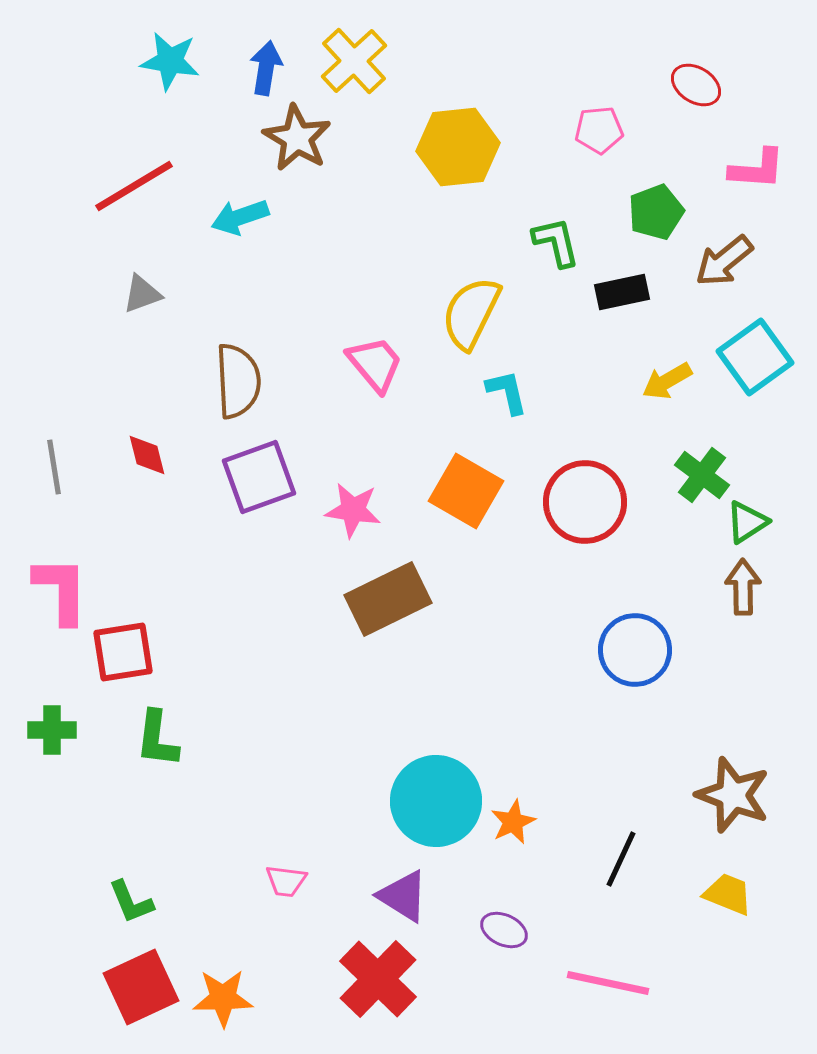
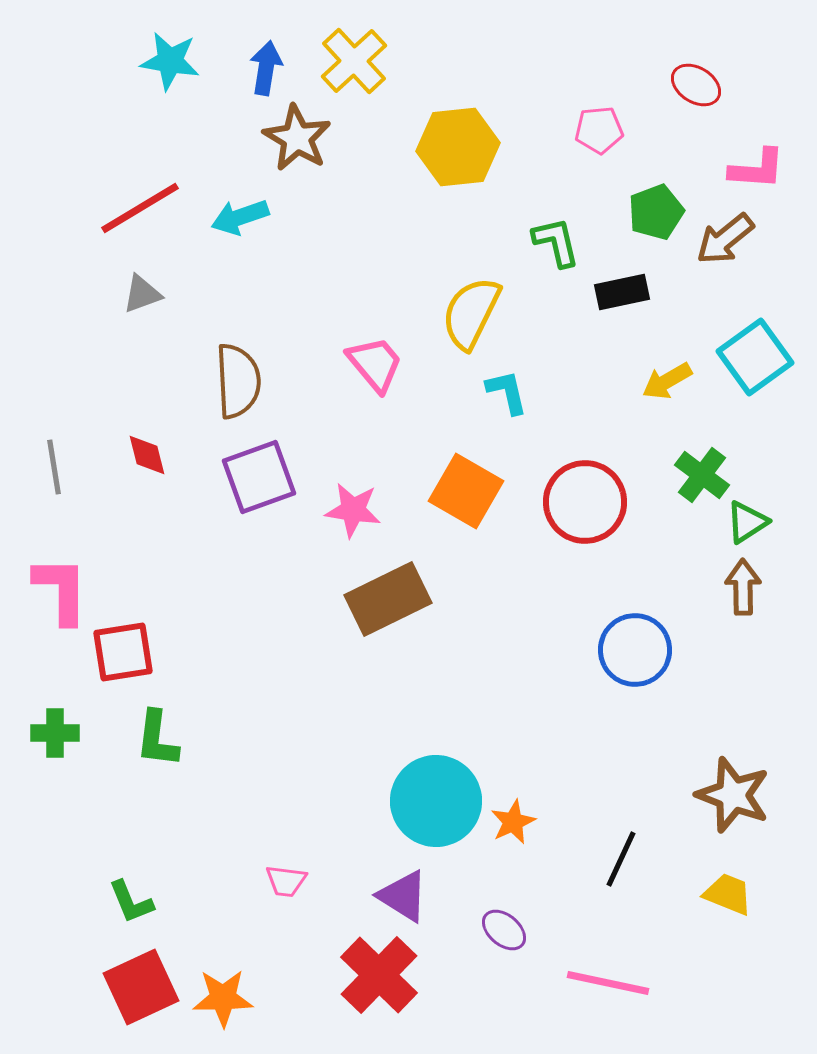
red line at (134, 186): moved 6 px right, 22 px down
brown arrow at (724, 261): moved 1 px right, 22 px up
green cross at (52, 730): moved 3 px right, 3 px down
purple ellipse at (504, 930): rotated 15 degrees clockwise
red cross at (378, 979): moved 1 px right, 4 px up
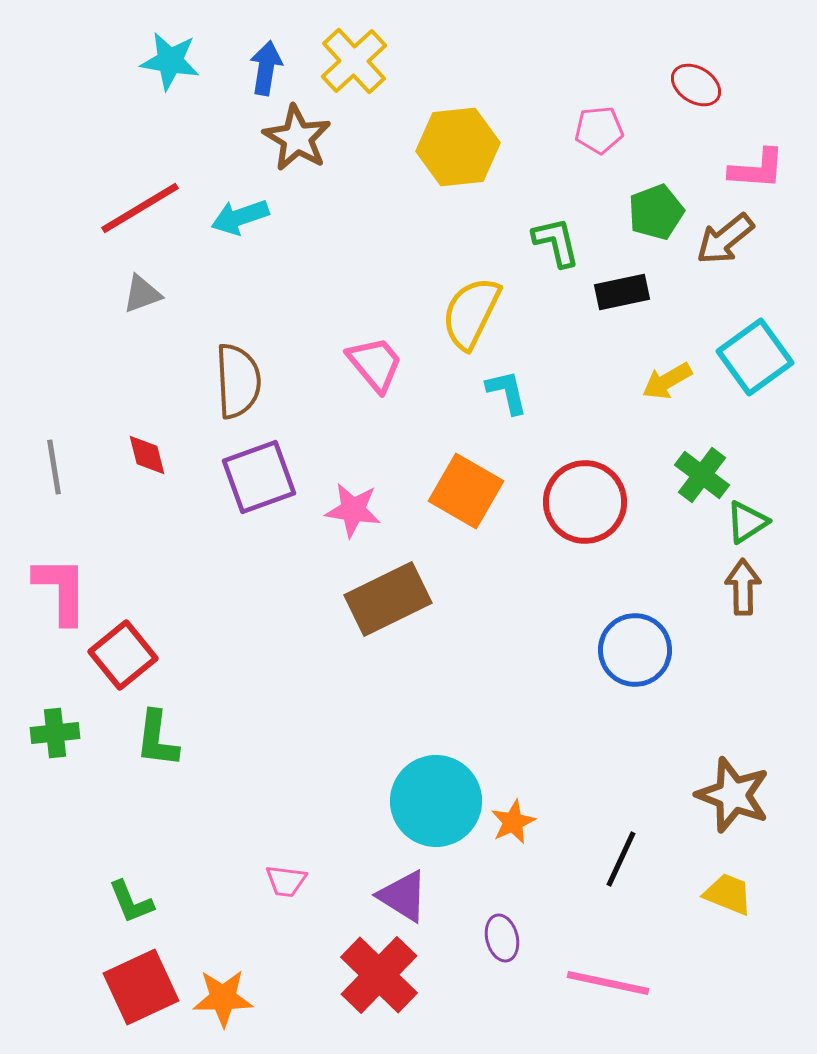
red square at (123, 652): moved 3 px down; rotated 30 degrees counterclockwise
green cross at (55, 733): rotated 6 degrees counterclockwise
purple ellipse at (504, 930): moved 2 px left, 8 px down; rotated 36 degrees clockwise
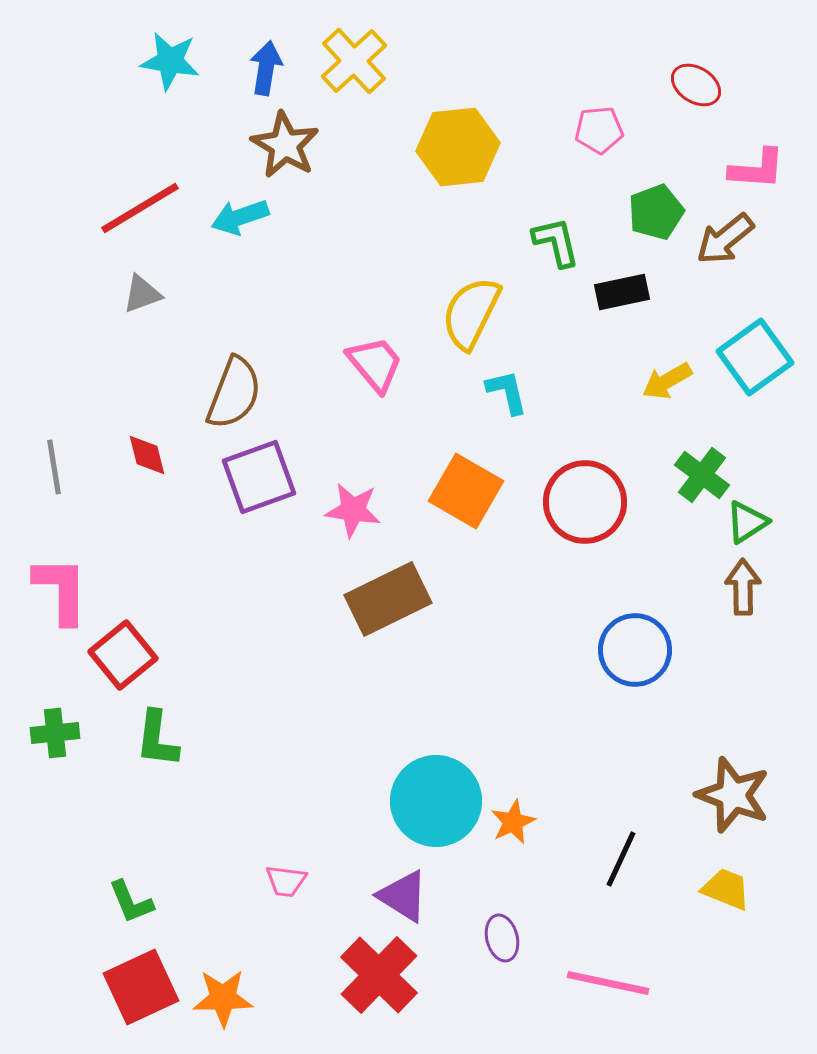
brown star at (297, 138): moved 12 px left, 7 px down
brown semicircle at (238, 381): moved 4 px left, 12 px down; rotated 24 degrees clockwise
yellow trapezoid at (728, 894): moved 2 px left, 5 px up
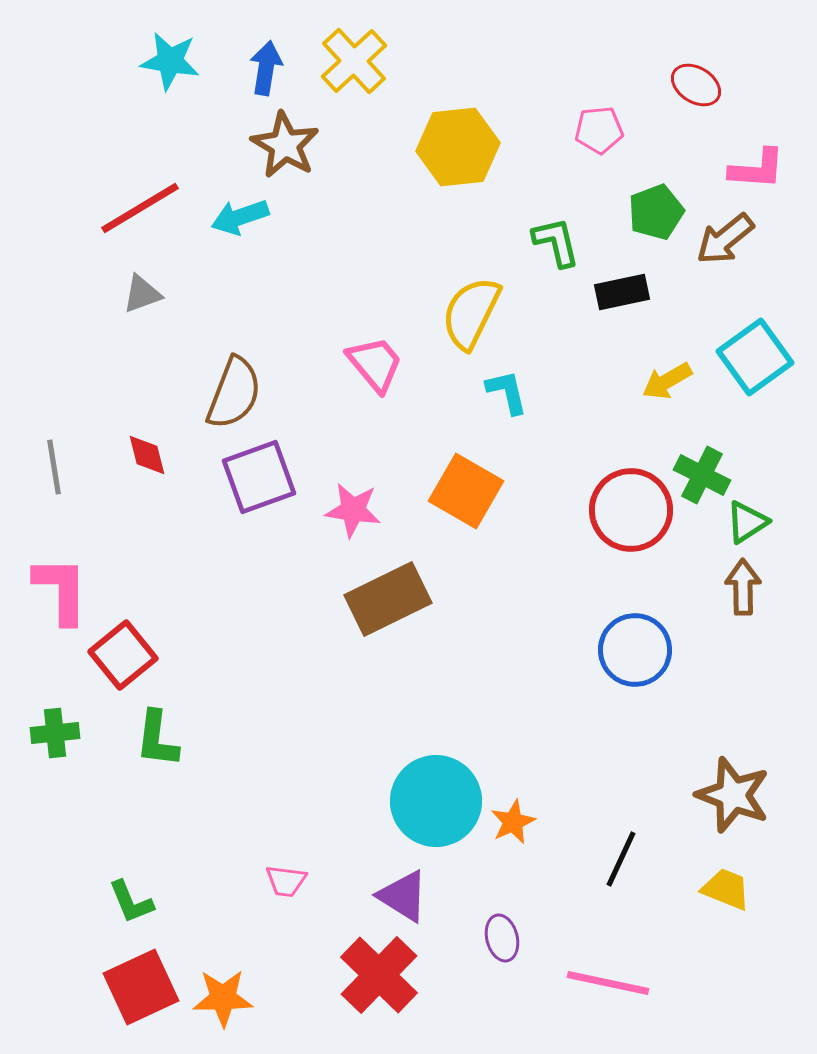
green cross at (702, 475): rotated 10 degrees counterclockwise
red circle at (585, 502): moved 46 px right, 8 px down
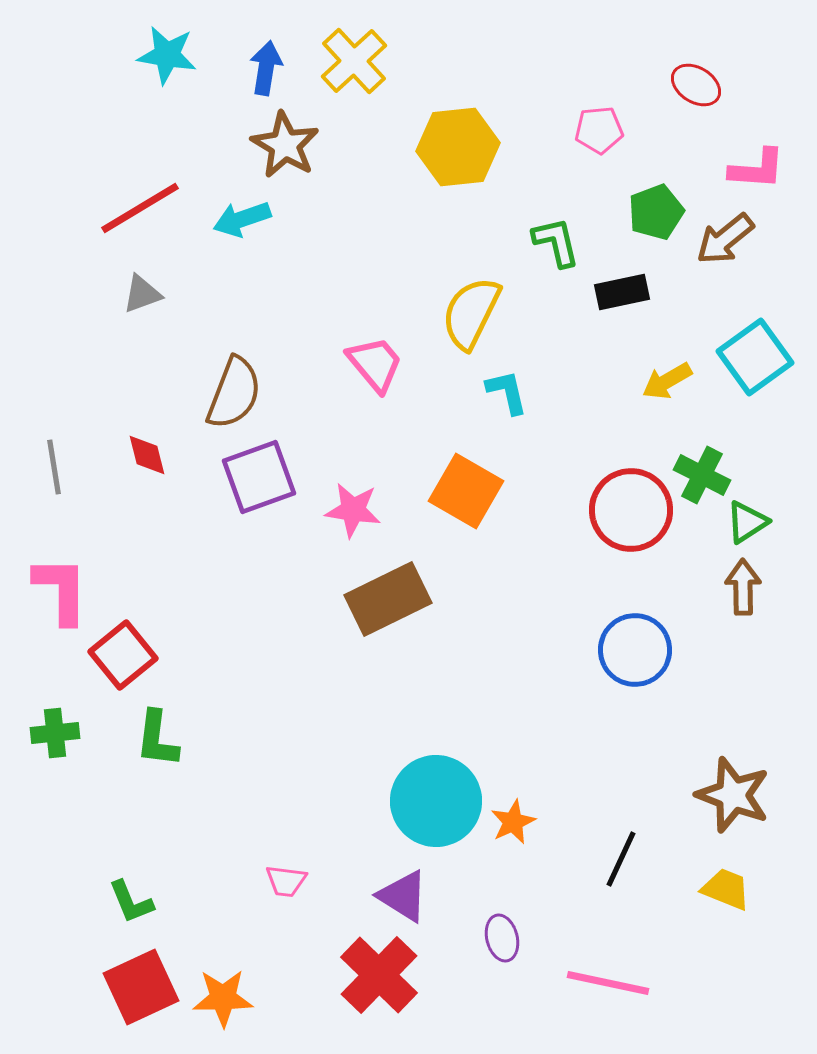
cyan star at (170, 61): moved 3 px left, 6 px up
cyan arrow at (240, 217): moved 2 px right, 2 px down
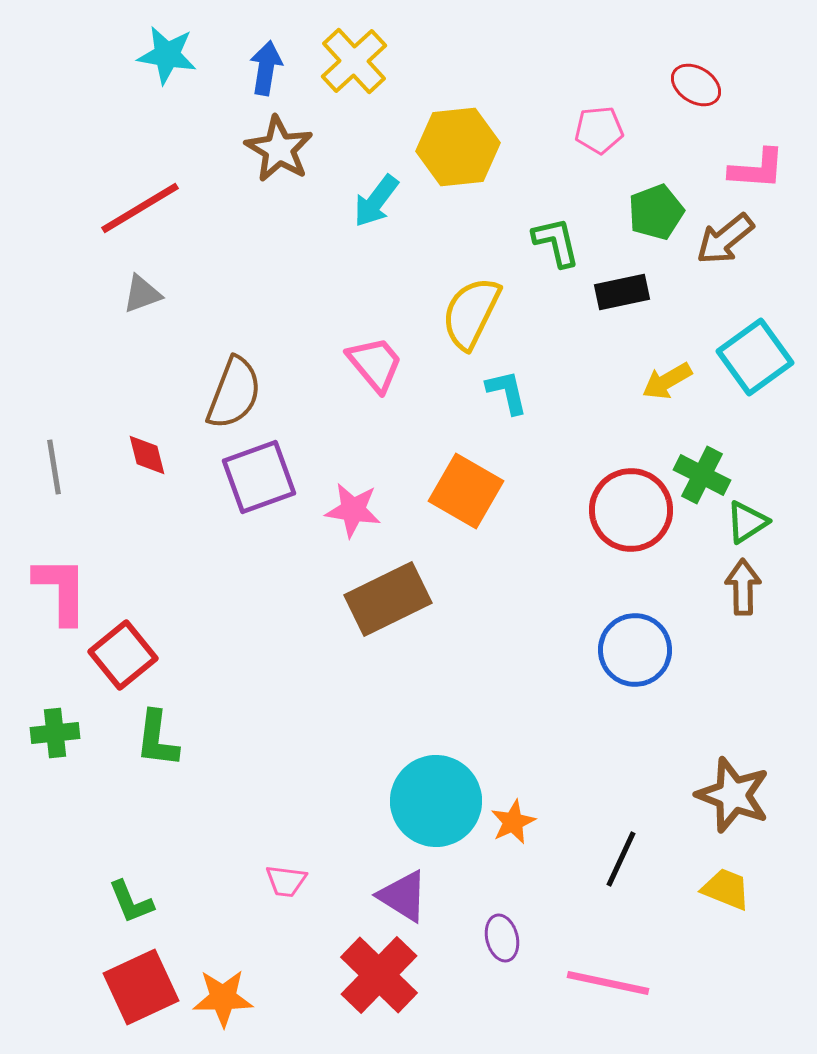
brown star at (285, 145): moved 6 px left, 4 px down
cyan arrow at (242, 219): moved 134 px right, 18 px up; rotated 34 degrees counterclockwise
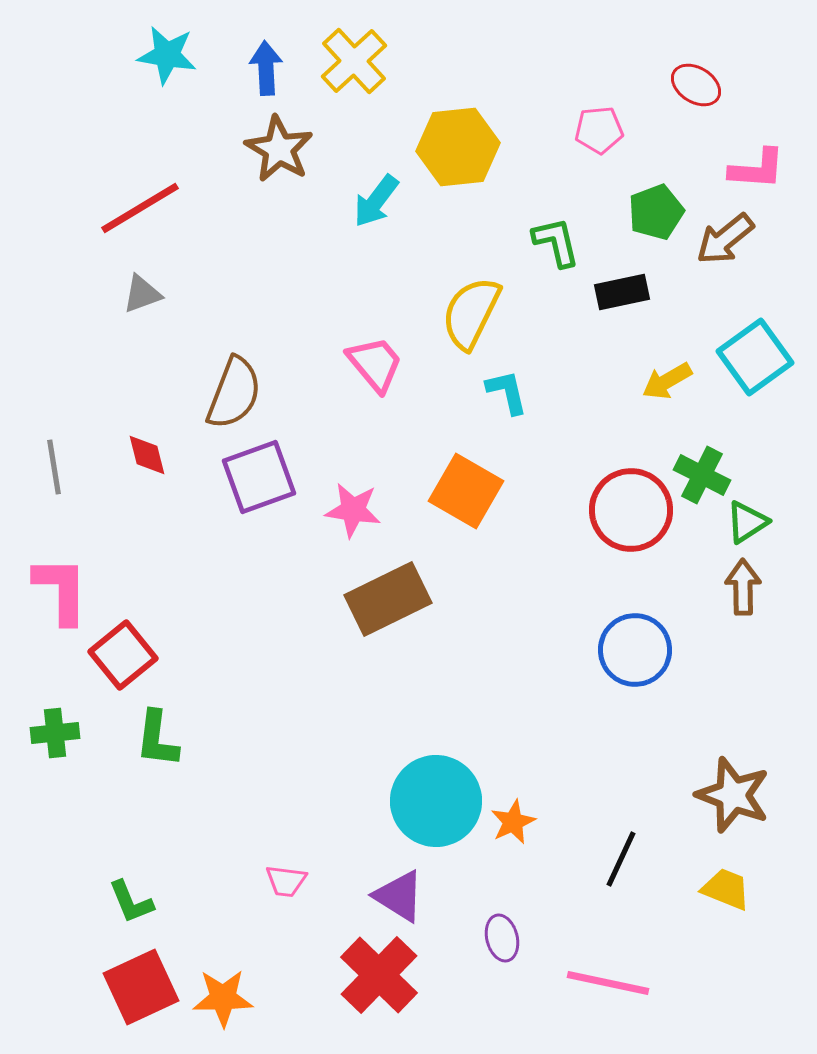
blue arrow at (266, 68): rotated 12 degrees counterclockwise
purple triangle at (403, 896): moved 4 px left
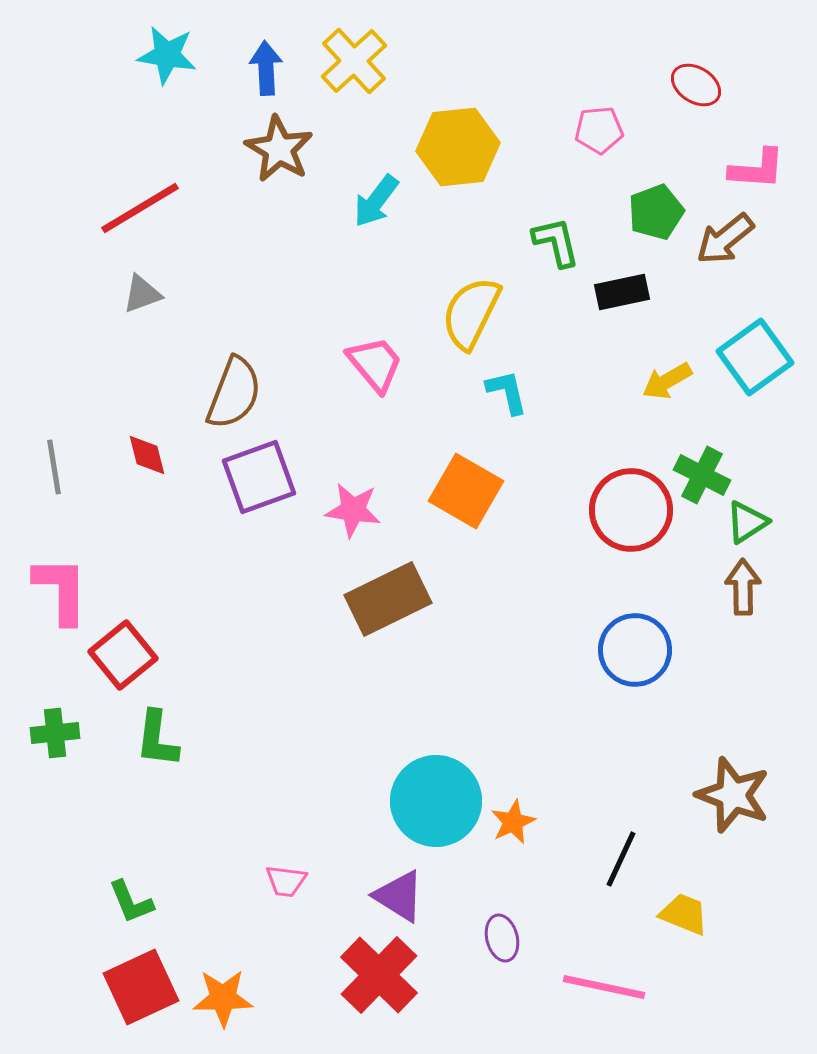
yellow trapezoid at (726, 889): moved 42 px left, 25 px down
pink line at (608, 983): moved 4 px left, 4 px down
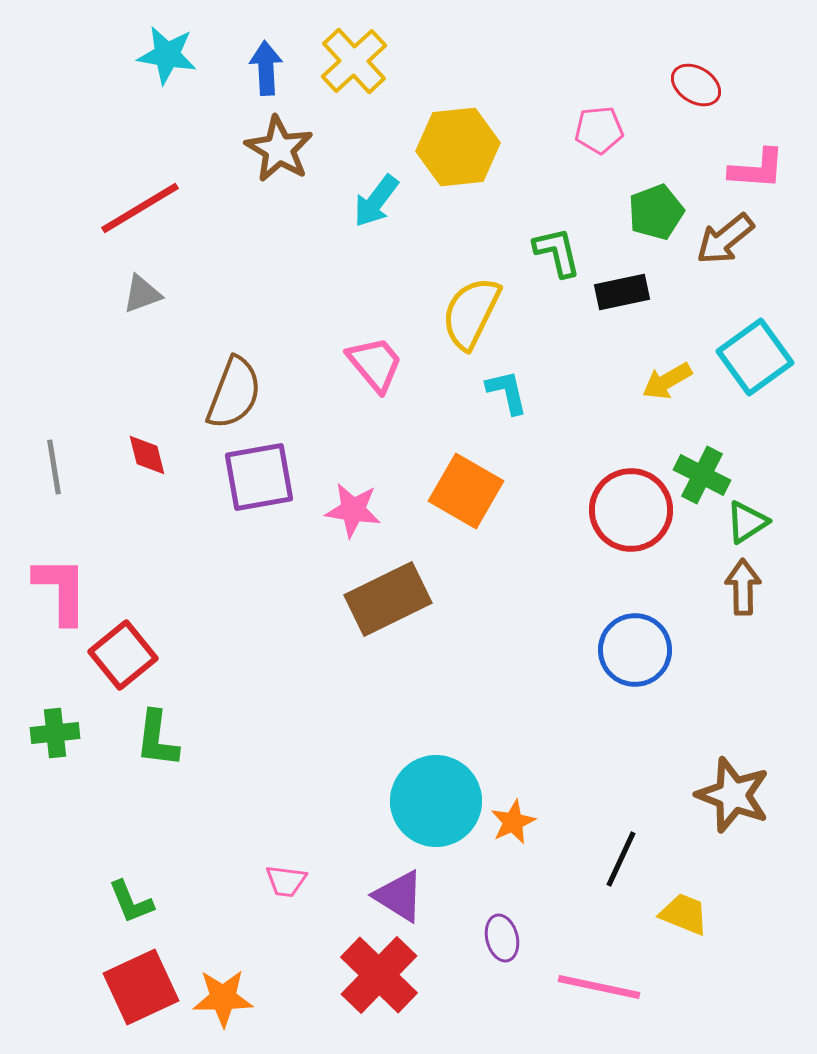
green L-shape at (556, 242): moved 1 px right, 10 px down
purple square at (259, 477): rotated 10 degrees clockwise
pink line at (604, 987): moved 5 px left
